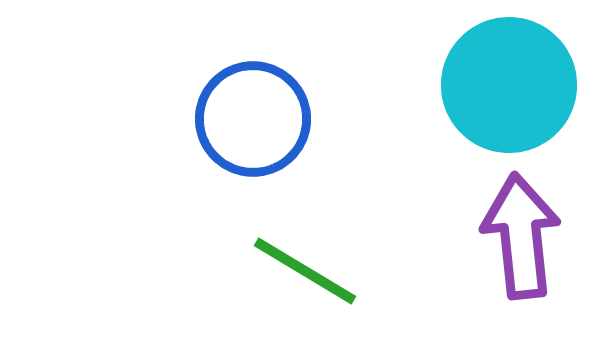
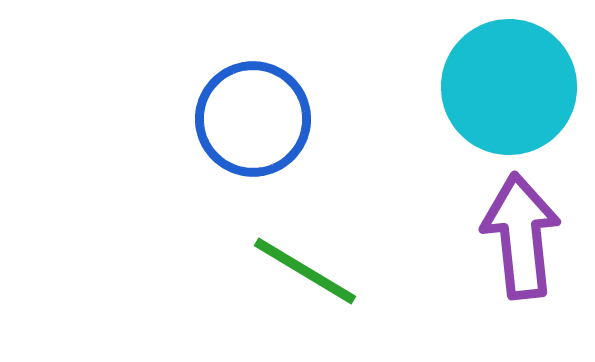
cyan circle: moved 2 px down
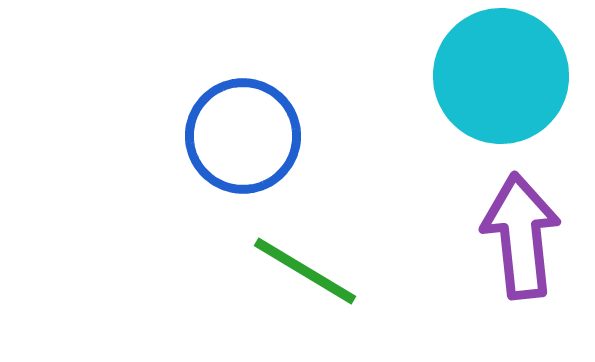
cyan circle: moved 8 px left, 11 px up
blue circle: moved 10 px left, 17 px down
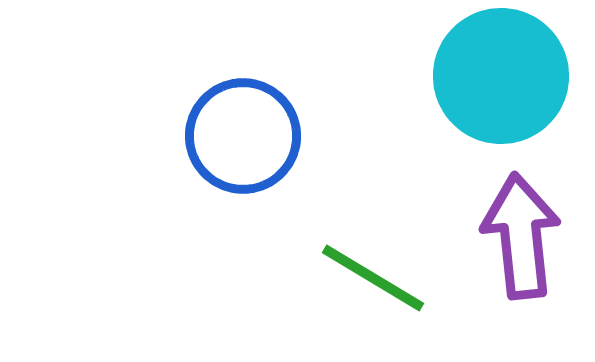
green line: moved 68 px right, 7 px down
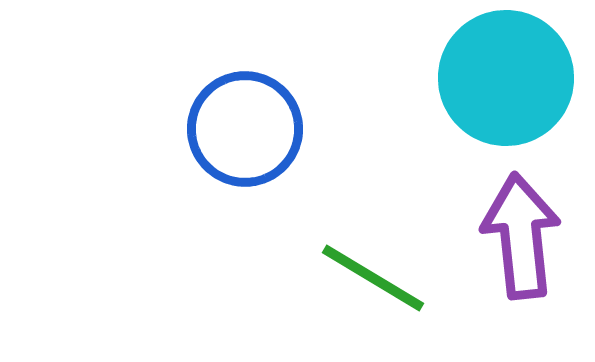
cyan circle: moved 5 px right, 2 px down
blue circle: moved 2 px right, 7 px up
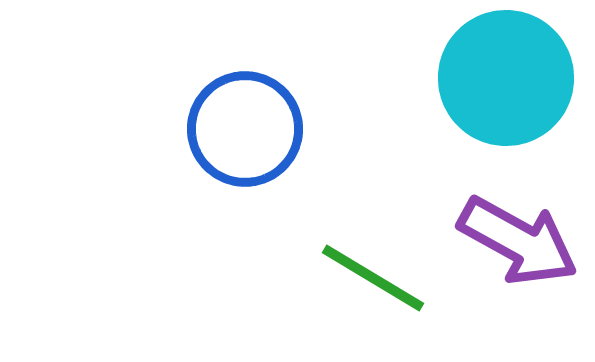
purple arrow: moved 3 px left, 5 px down; rotated 125 degrees clockwise
